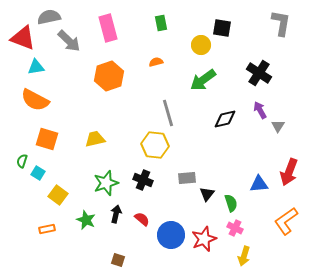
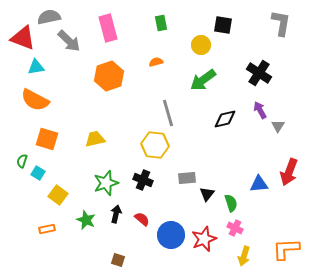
black square at (222, 28): moved 1 px right, 3 px up
orange L-shape at (286, 221): moved 28 px down; rotated 32 degrees clockwise
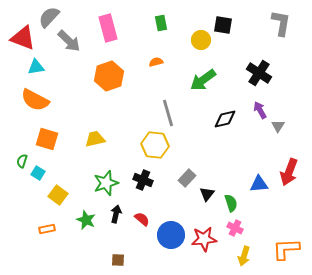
gray semicircle at (49, 17): rotated 35 degrees counterclockwise
yellow circle at (201, 45): moved 5 px up
gray rectangle at (187, 178): rotated 42 degrees counterclockwise
red star at (204, 239): rotated 15 degrees clockwise
brown square at (118, 260): rotated 16 degrees counterclockwise
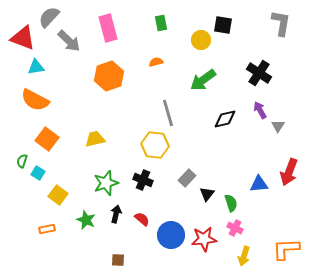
orange square at (47, 139): rotated 20 degrees clockwise
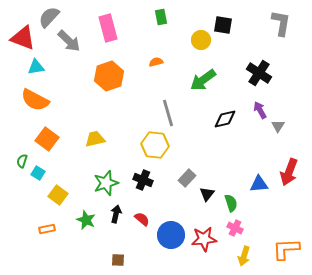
green rectangle at (161, 23): moved 6 px up
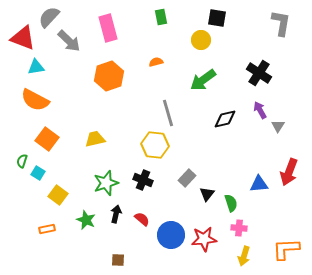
black square at (223, 25): moved 6 px left, 7 px up
pink cross at (235, 228): moved 4 px right; rotated 21 degrees counterclockwise
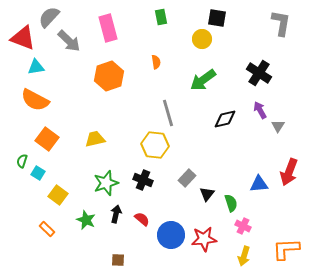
yellow circle at (201, 40): moved 1 px right, 1 px up
orange semicircle at (156, 62): rotated 96 degrees clockwise
pink cross at (239, 228): moved 4 px right, 2 px up; rotated 21 degrees clockwise
orange rectangle at (47, 229): rotated 56 degrees clockwise
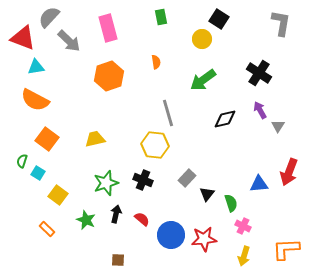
black square at (217, 18): moved 2 px right, 1 px down; rotated 24 degrees clockwise
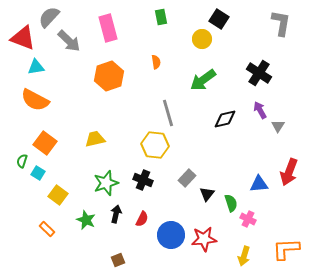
orange square at (47, 139): moved 2 px left, 4 px down
red semicircle at (142, 219): rotated 77 degrees clockwise
pink cross at (243, 226): moved 5 px right, 7 px up
brown square at (118, 260): rotated 24 degrees counterclockwise
